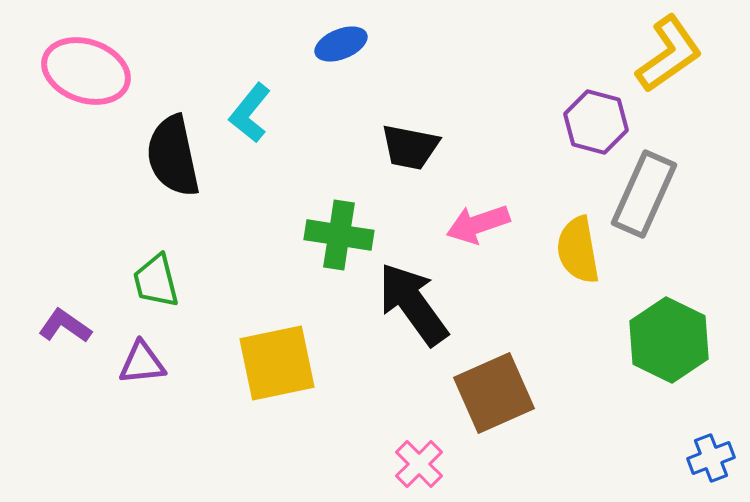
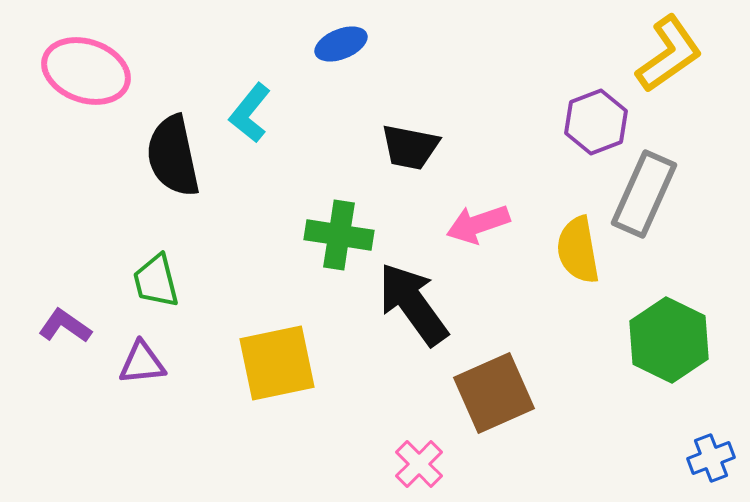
purple hexagon: rotated 24 degrees clockwise
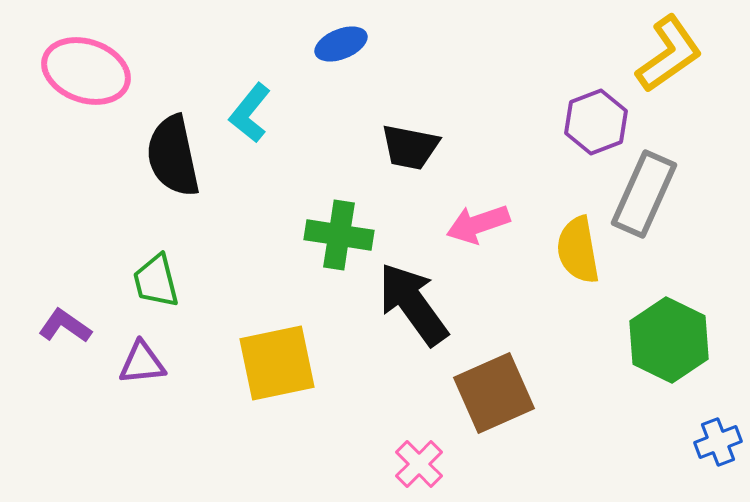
blue cross: moved 7 px right, 16 px up
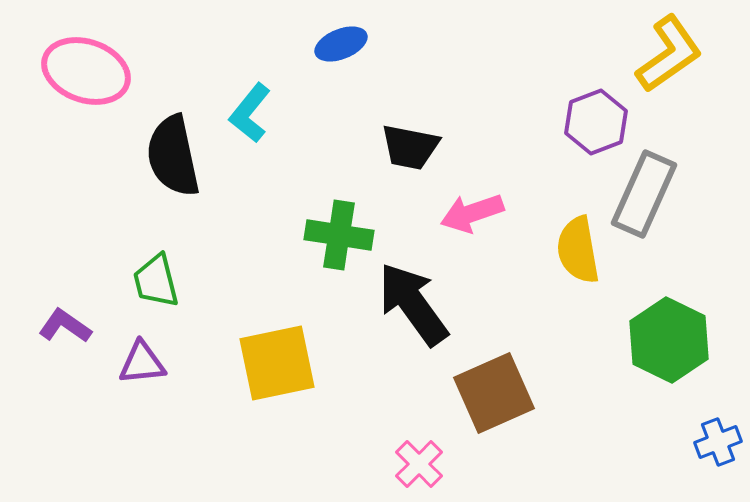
pink arrow: moved 6 px left, 11 px up
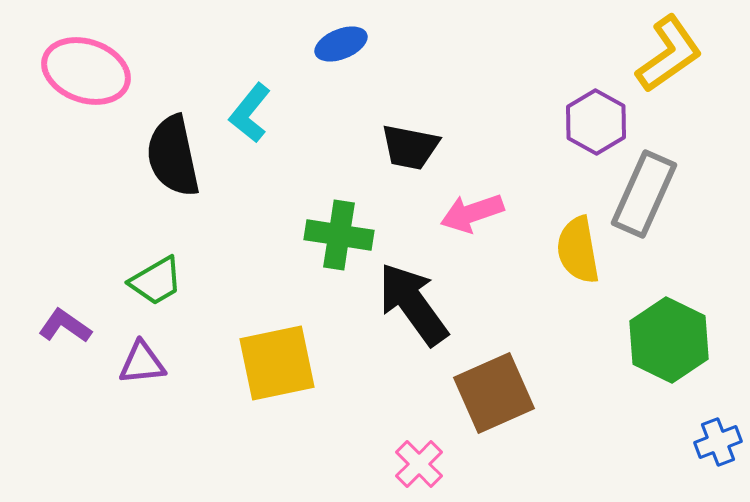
purple hexagon: rotated 10 degrees counterclockwise
green trapezoid: rotated 106 degrees counterclockwise
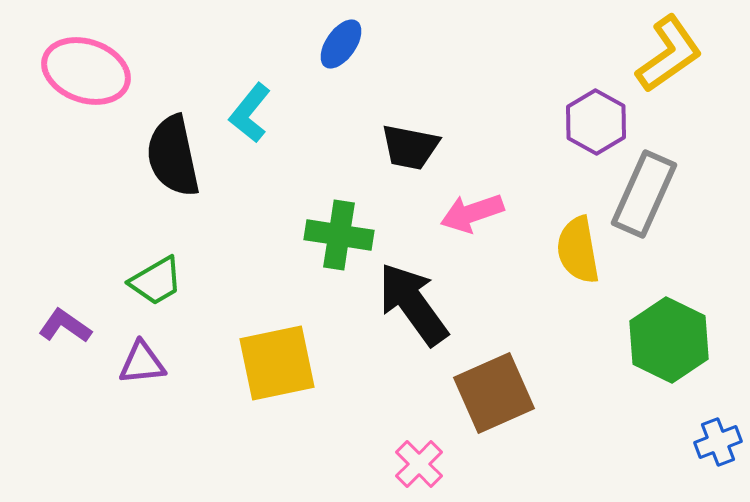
blue ellipse: rotated 33 degrees counterclockwise
